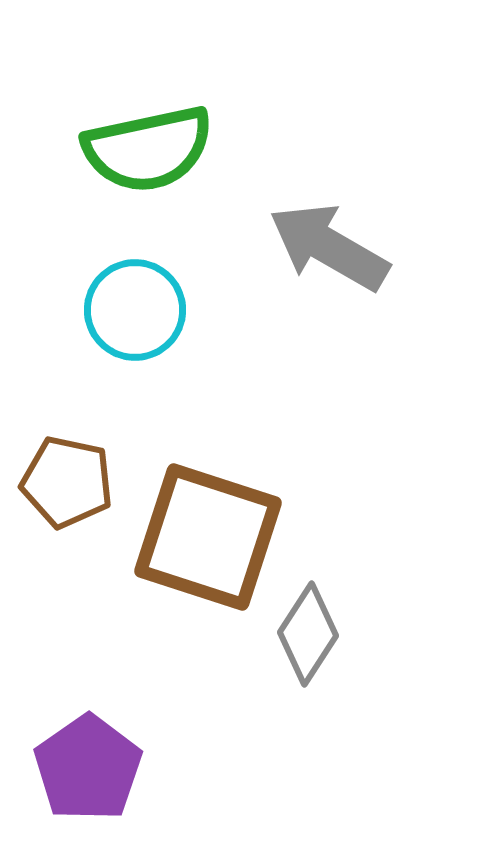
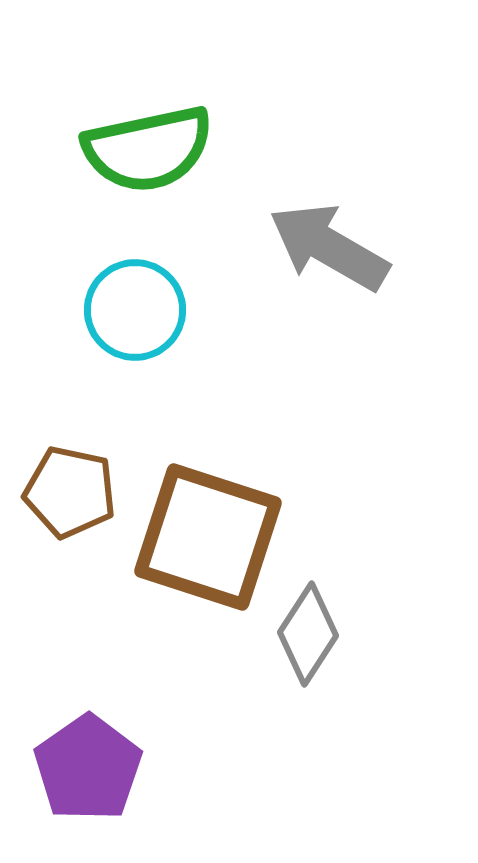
brown pentagon: moved 3 px right, 10 px down
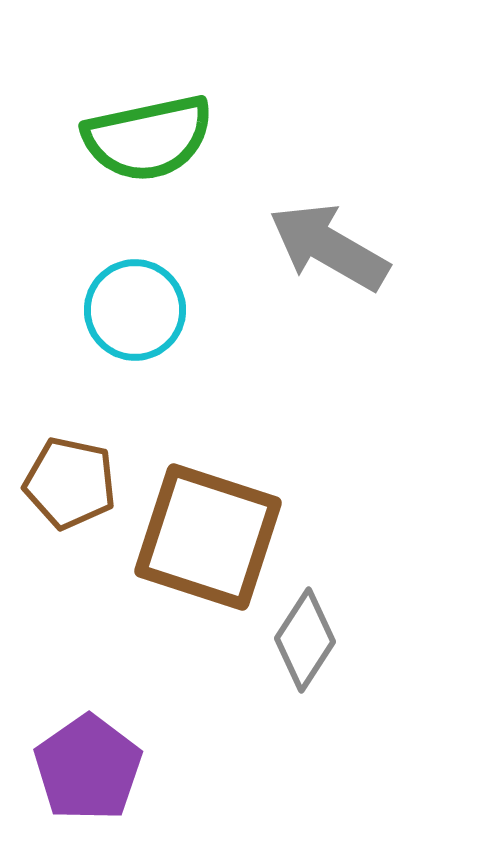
green semicircle: moved 11 px up
brown pentagon: moved 9 px up
gray diamond: moved 3 px left, 6 px down
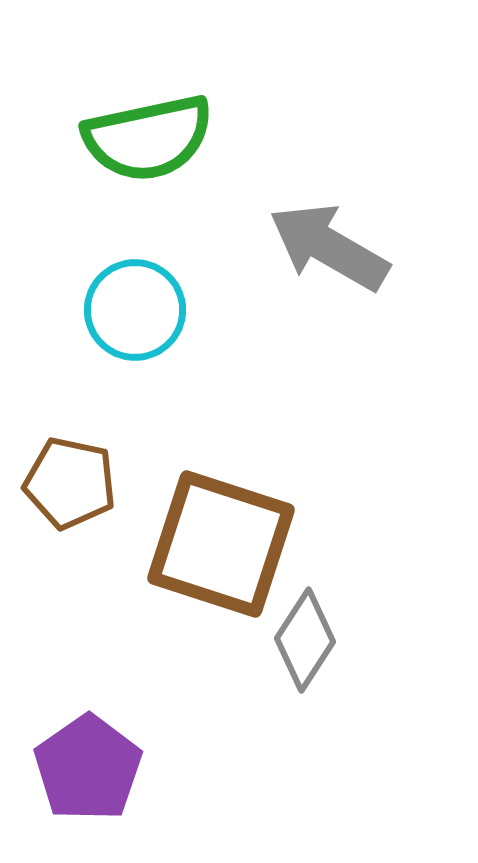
brown square: moved 13 px right, 7 px down
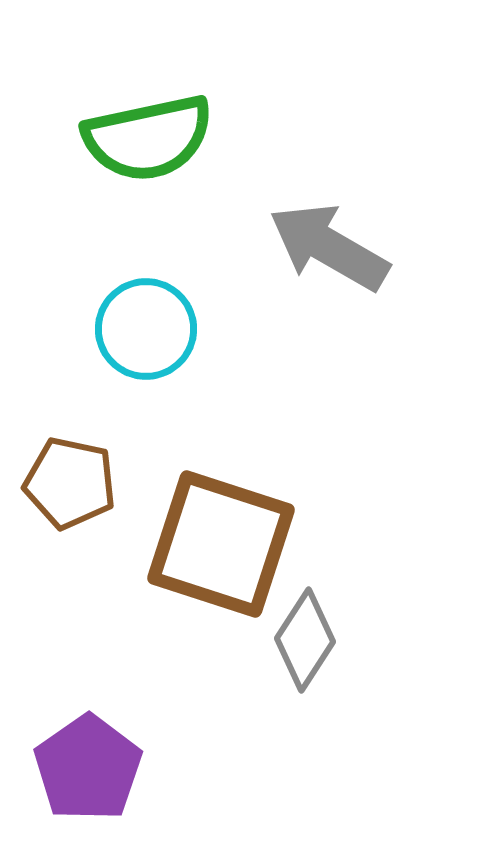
cyan circle: moved 11 px right, 19 px down
